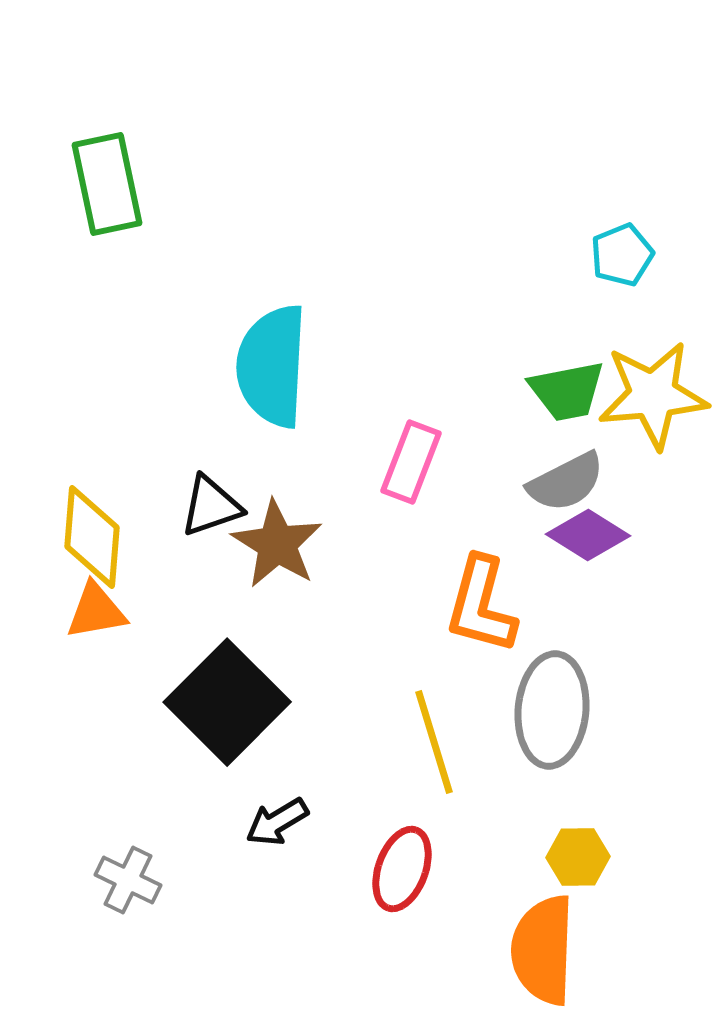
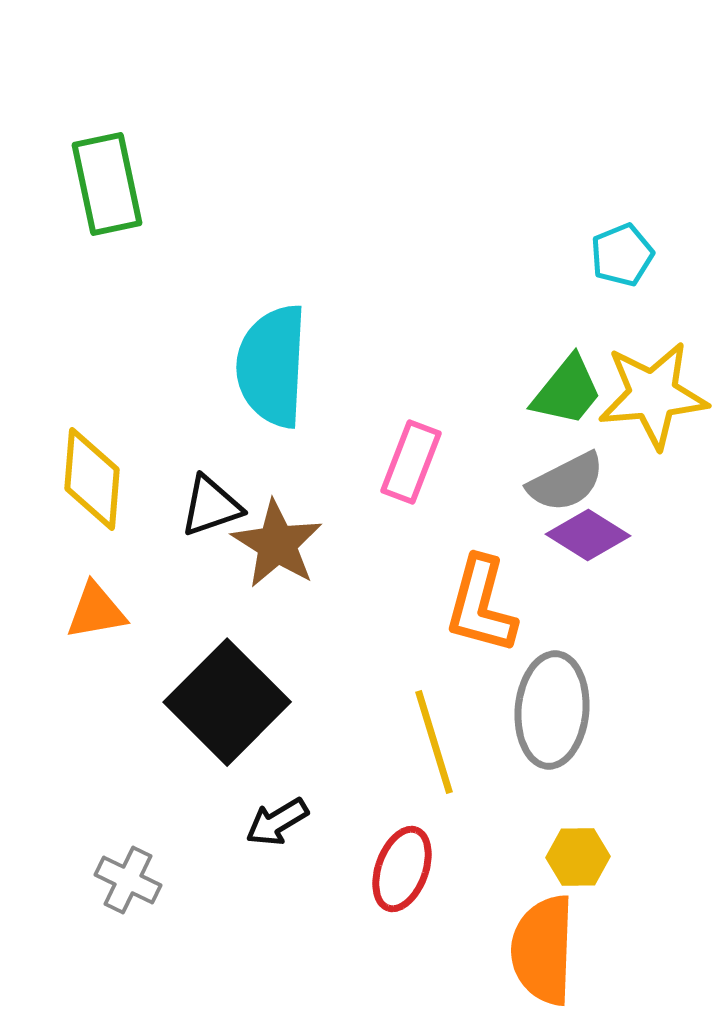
green trapezoid: rotated 40 degrees counterclockwise
yellow diamond: moved 58 px up
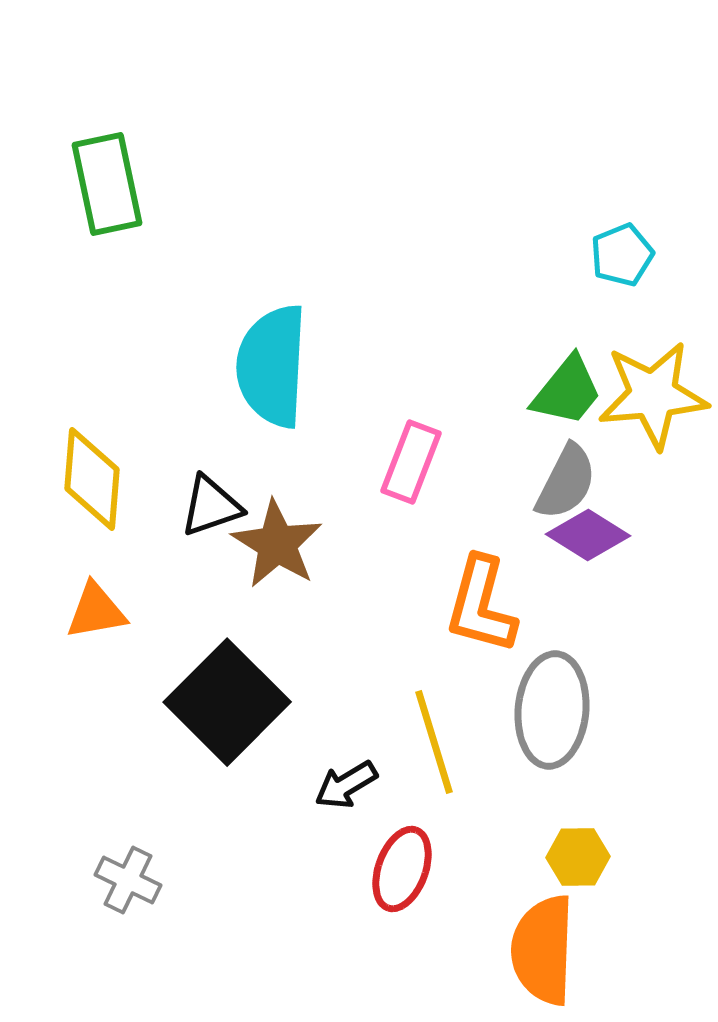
gray semicircle: rotated 36 degrees counterclockwise
black arrow: moved 69 px right, 37 px up
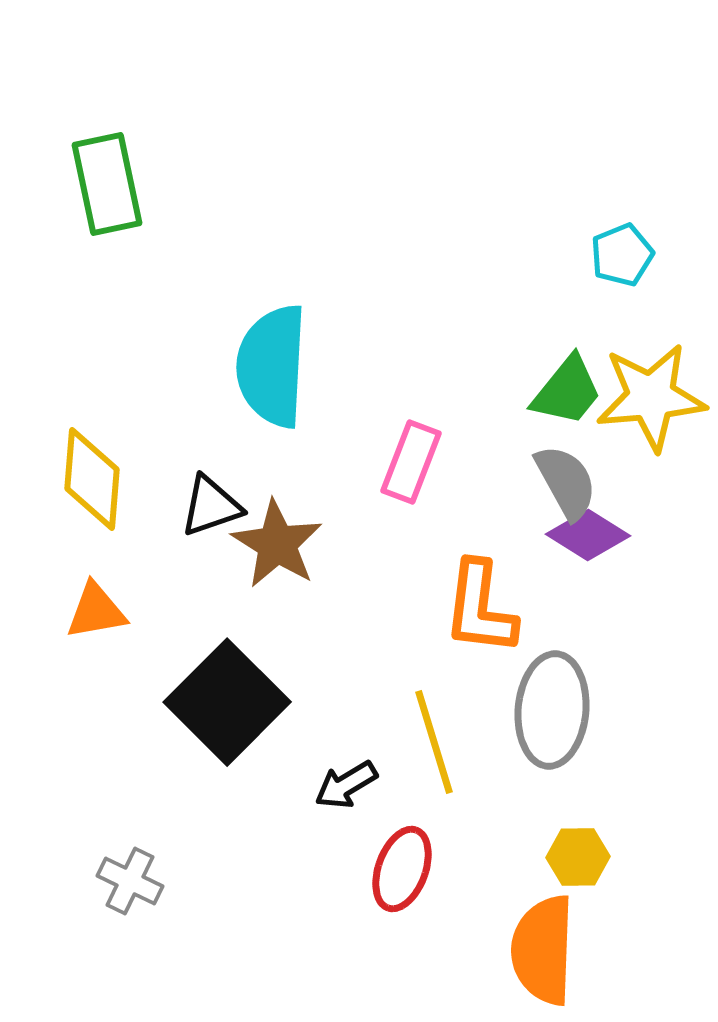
yellow star: moved 2 px left, 2 px down
gray semicircle: rotated 56 degrees counterclockwise
orange L-shape: moved 1 px left, 3 px down; rotated 8 degrees counterclockwise
gray cross: moved 2 px right, 1 px down
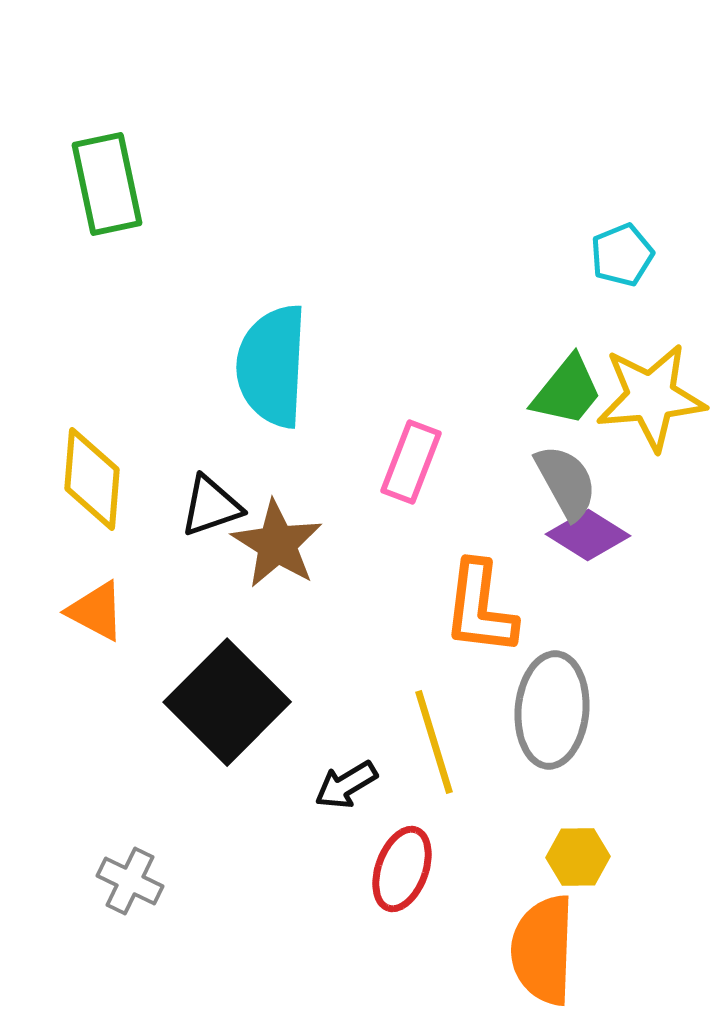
orange triangle: rotated 38 degrees clockwise
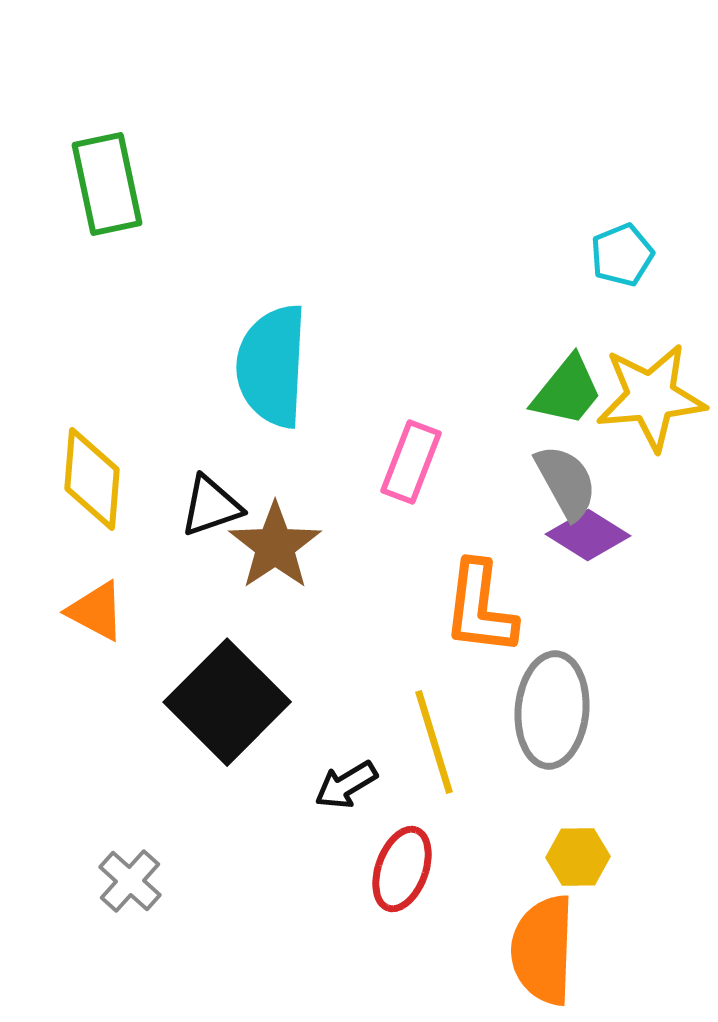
brown star: moved 2 px left, 2 px down; rotated 6 degrees clockwise
gray cross: rotated 16 degrees clockwise
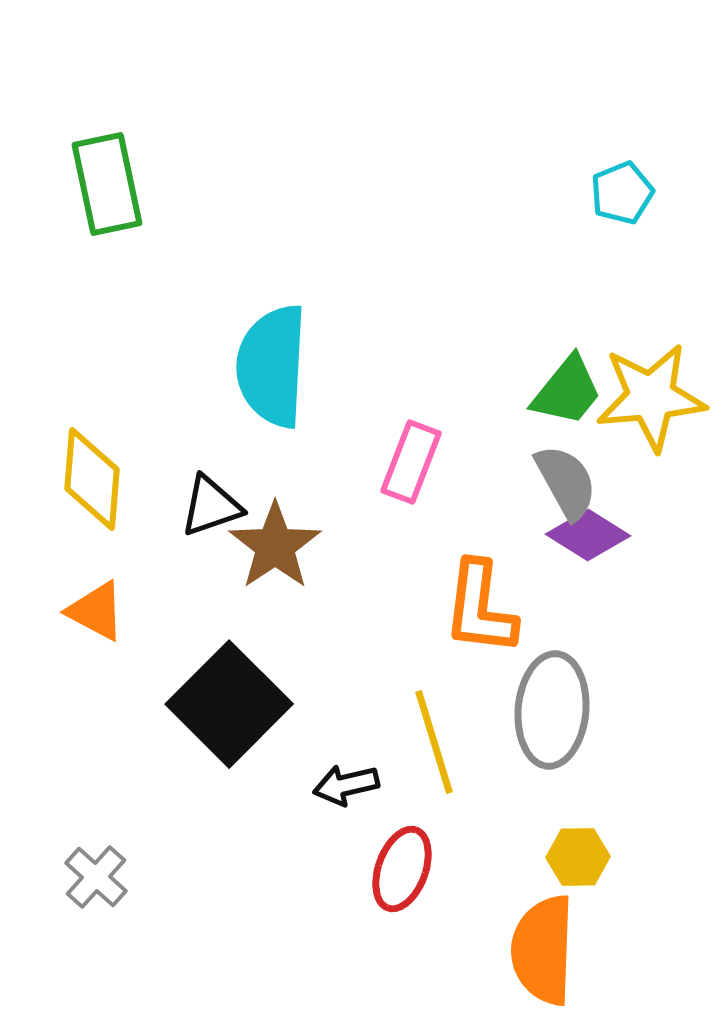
cyan pentagon: moved 62 px up
black square: moved 2 px right, 2 px down
black arrow: rotated 18 degrees clockwise
gray cross: moved 34 px left, 4 px up
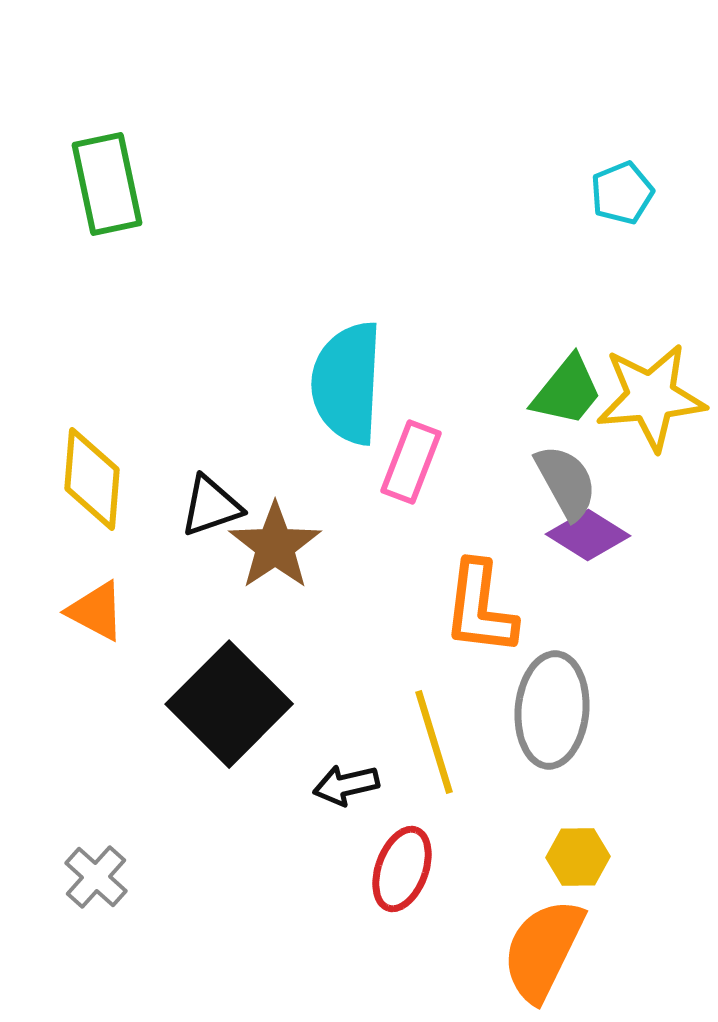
cyan semicircle: moved 75 px right, 17 px down
orange semicircle: rotated 24 degrees clockwise
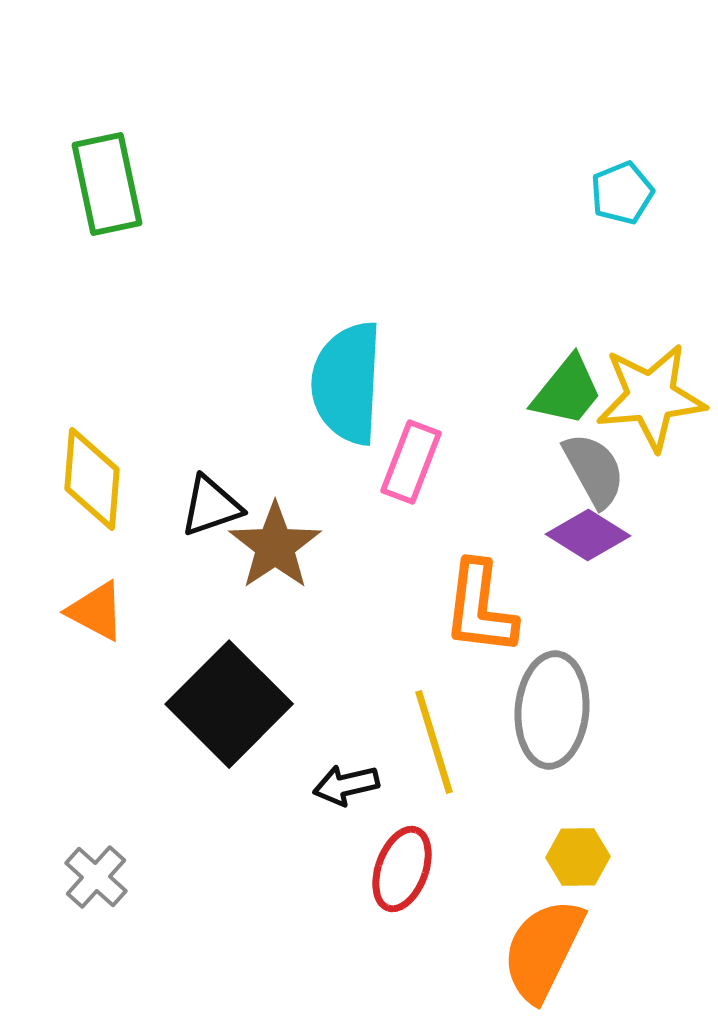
gray semicircle: moved 28 px right, 12 px up
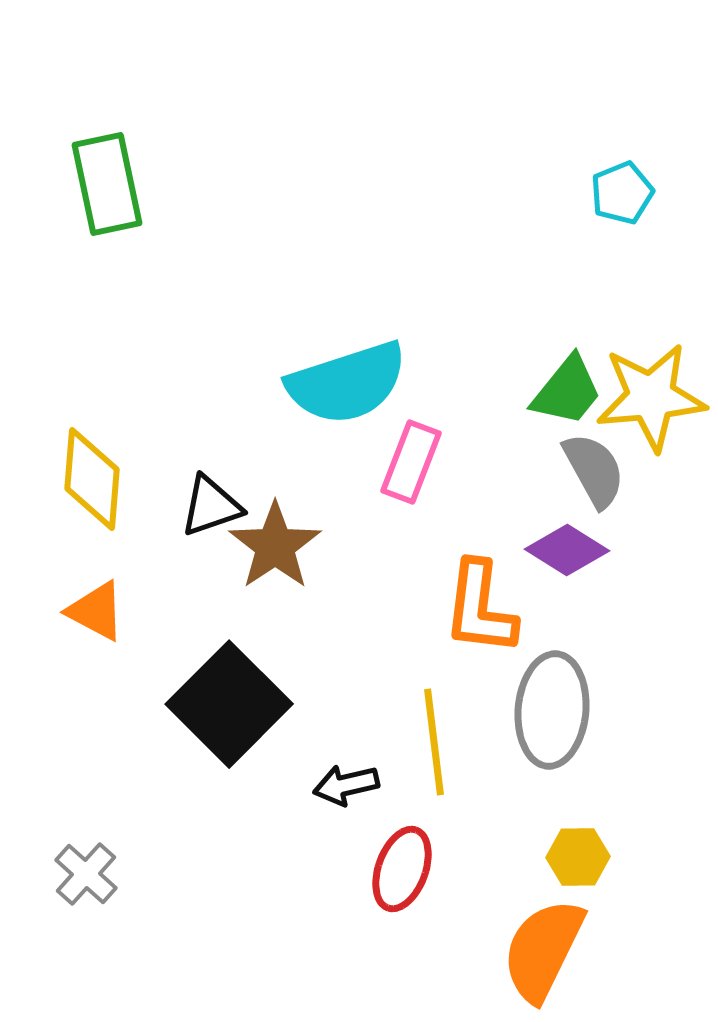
cyan semicircle: rotated 111 degrees counterclockwise
purple diamond: moved 21 px left, 15 px down
yellow line: rotated 10 degrees clockwise
gray cross: moved 10 px left, 3 px up
